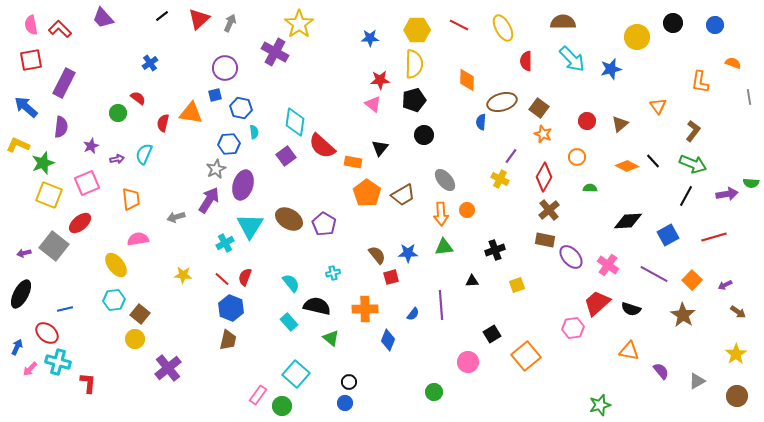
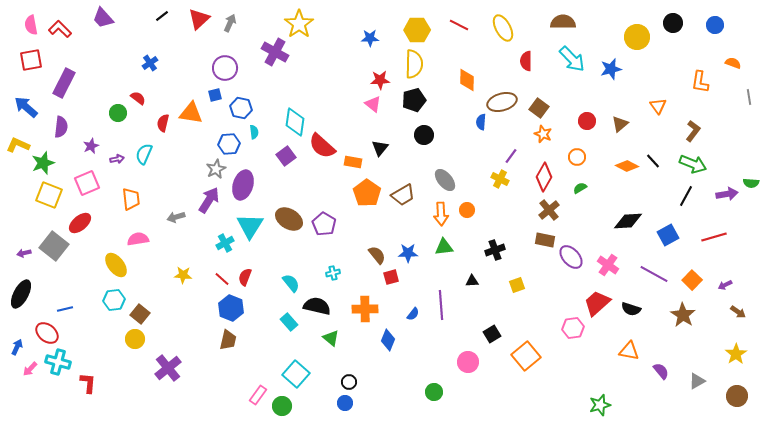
green semicircle at (590, 188): moved 10 px left; rotated 32 degrees counterclockwise
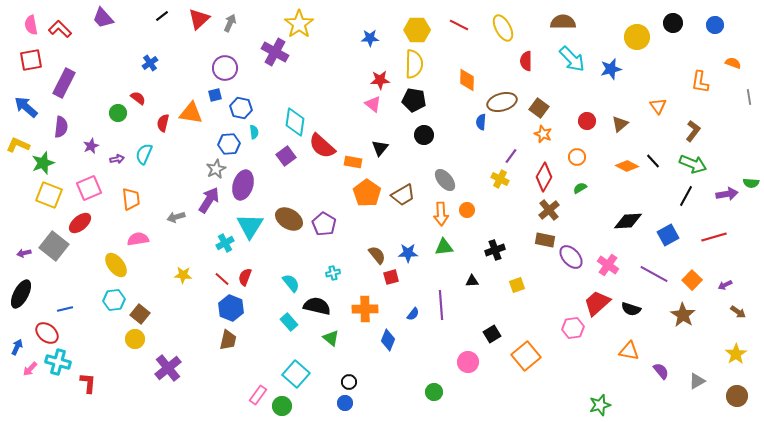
black pentagon at (414, 100): rotated 25 degrees clockwise
pink square at (87, 183): moved 2 px right, 5 px down
